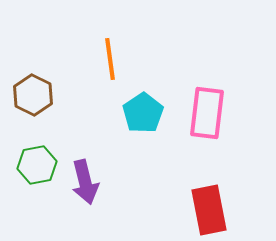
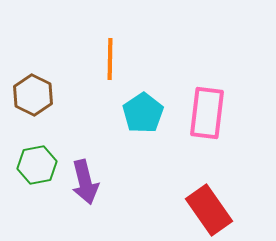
orange line: rotated 9 degrees clockwise
red rectangle: rotated 24 degrees counterclockwise
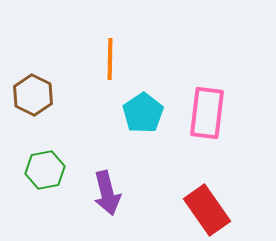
green hexagon: moved 8 px right, 5 px down
purple arrow: moved 22 px right, 11 px down
red rectangle: moved 2 px left
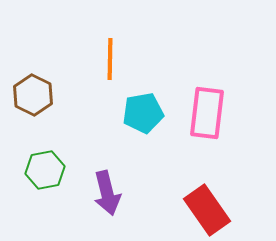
cyan pentagon: rotated 24 degrees clockwise
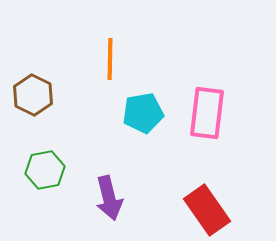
purple arrow: moved 2 px right, 5 px down
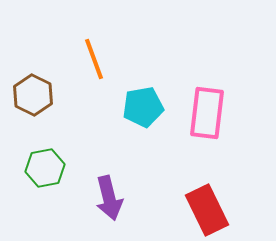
orange line: moved 16 px left; rotated 21 degrees counterclockwise
cyan pentagon: moved 6 px up
green hexagon: moved 2 px up
red rectangle: rotated 9 degrees clockwise
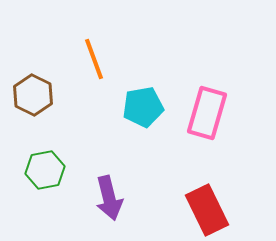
pink rectangle: rotated 9 degrees clockwise
green hexagon: moved 2 px down
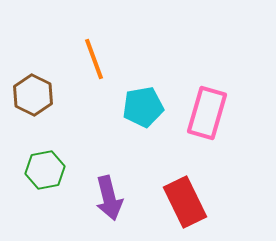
red rectangle: moved 22 px left, 8 px up
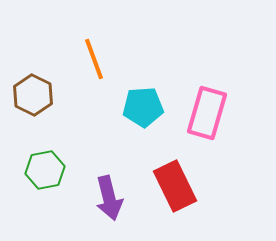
cyan pentagon: rotated 6 degrees clockwise
red rectangle: moved 10 px left, 16 px up
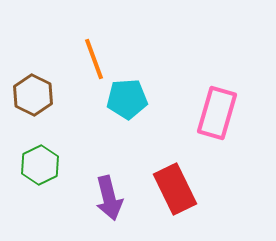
cyan pentagon: moved 16 px left, 8 px up
pink rectangle: moved 10 px right
green hexagon: moved 5 px left, 5 px up; rotated 15 degrees counterclockwise
red rectangle: moved 3 px down
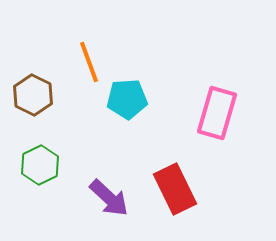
orange line: moved 5 px left, 3 px down
purple arrow: rotated 33 degrees counterclockwise
